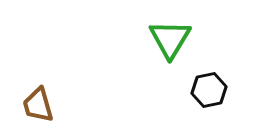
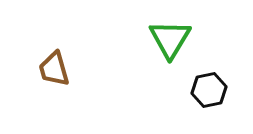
brown trapezoid: moved 16 px right, 36 px up
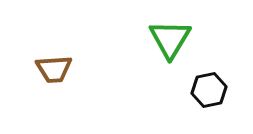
brown trapezoid: rotated 78 degrees counterclockwise
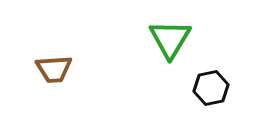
black hexagon: moved 2 px right, 2 px up
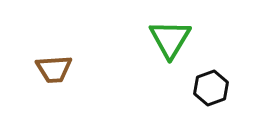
black hexagon: rotated 8 degrees counterclockwise
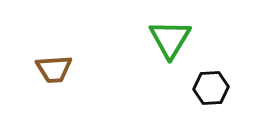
black hexagon: rotated 16 degrees clockwise
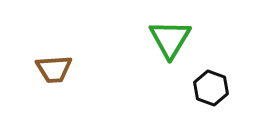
black hexagon: rotated 24 degrees clockwise
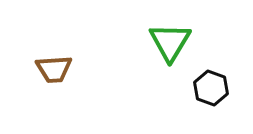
green triangle: moved 3 px down
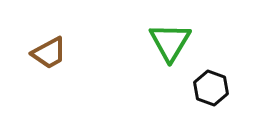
brown trapezoid: moved 5 px left, 16 px up; rotated 24 degrees counterclockwise
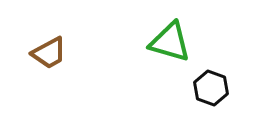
green triangle: rotated 45 degrees counterclockwise
